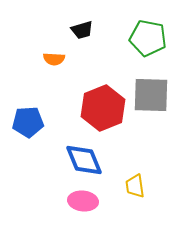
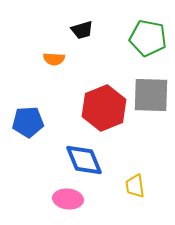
red hexagon: moved 1 px right
pink ellipse: moved 15 px left, 2 px up
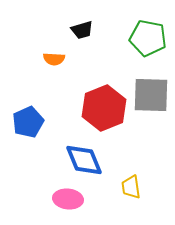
blue pentagon: rotated 20 degrees counterclockwise
yellow trapezoid: moved 4 px left, 1 px down
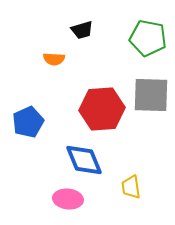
red hexagon: moved 2 px left, 1 px down; rotated 18 degrees clockwise
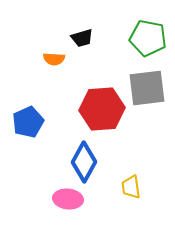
black trapezoid: moved 8 px down
gray square: moved 4 px left, 7 px up; rotated 9 degrees counterclockwise
blue diamond: moved 2 px down; rotated 51 degrees clockwise
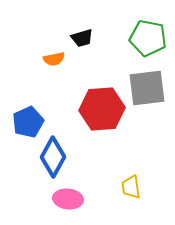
orange semicircle: rotated 15 degrees counterclockwise
blue diamond: moved 31 px left, 5 px up
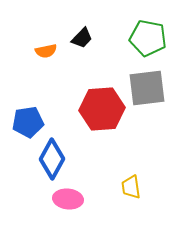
black trapezoid: rotated 30 degrees counterclockwise
orange semicircle: moved 8 px left, 8 px up
blue pentagon: rotated 16 degrees clockwise
blue diamond: moved 1 px left, 2 px down
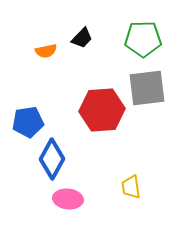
green pentagon: moved 5 px left, 1 px down; rotated 12 degrees counterclockwise
red hexagon: moved 1 px down
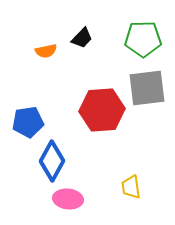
blue diamond: moved 2 px down
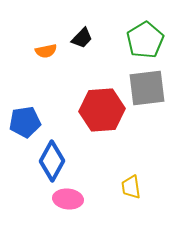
green pentagon: moved 2 px right, 1 px down; rotated 30 degrees counterclockwise
blue pentagon: moved 3 px left
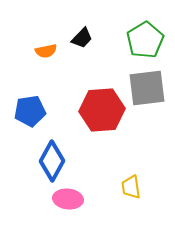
blue pentagon: moved 5 px right, 11 px up
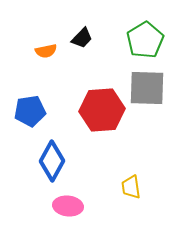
gray square: rotated 9 degrees clockwise
pink ellipse: moved 7 px down
